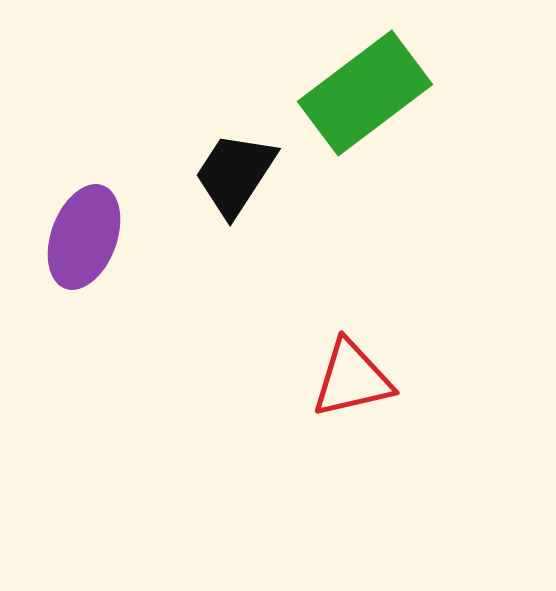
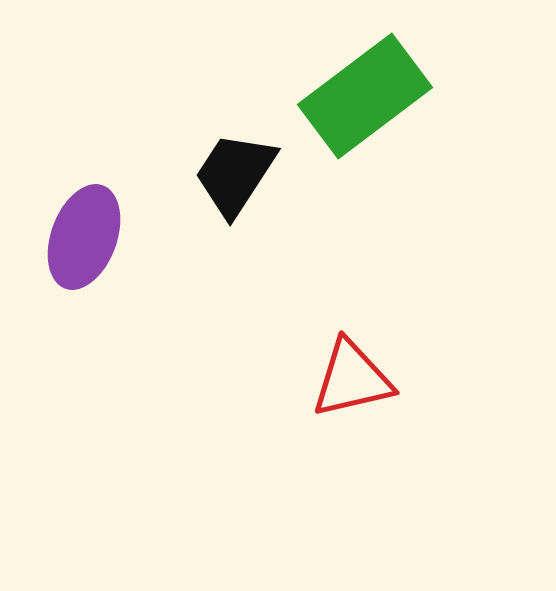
green rectangle: moved 3 px down
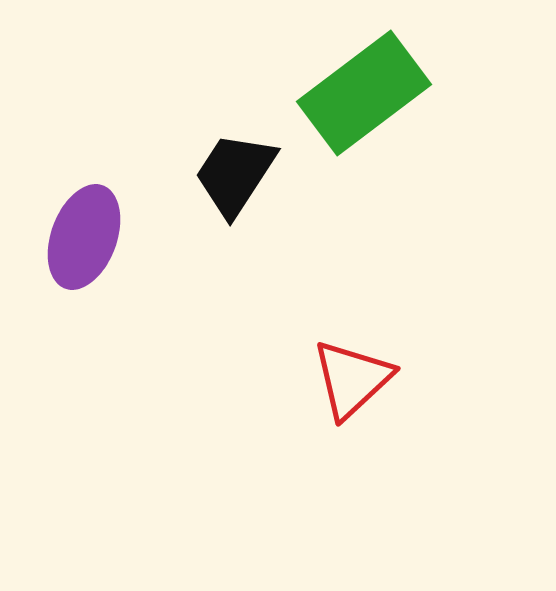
green rectangle: moved 1 px left, 3 px up
red triangle: rotated 30 degrees counterclockwise
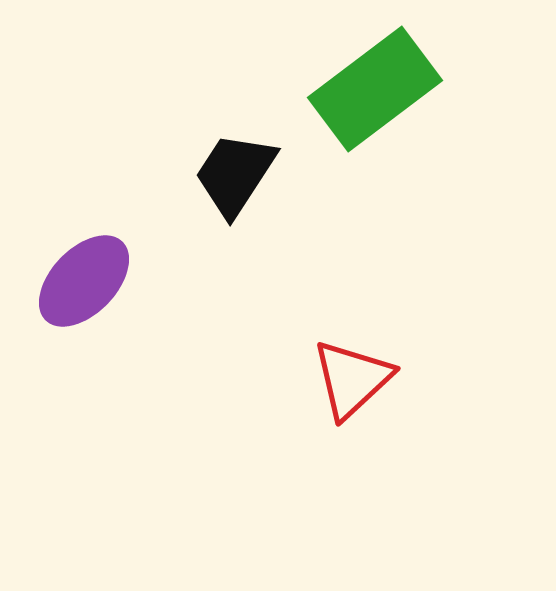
green rectangle: moved 11 px right, 4 px up
purple ellipse: moved 44 px down; rotated 24 degrees clockwise
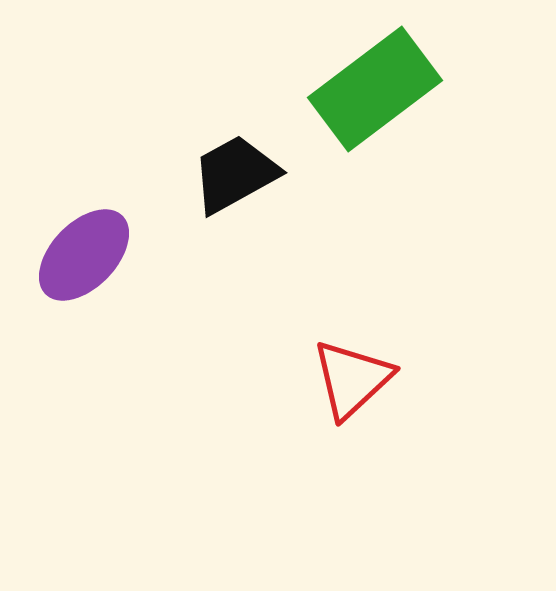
black trapezoid: rotated 28 degrees clockwise
purple ellipse: moved 26 px up
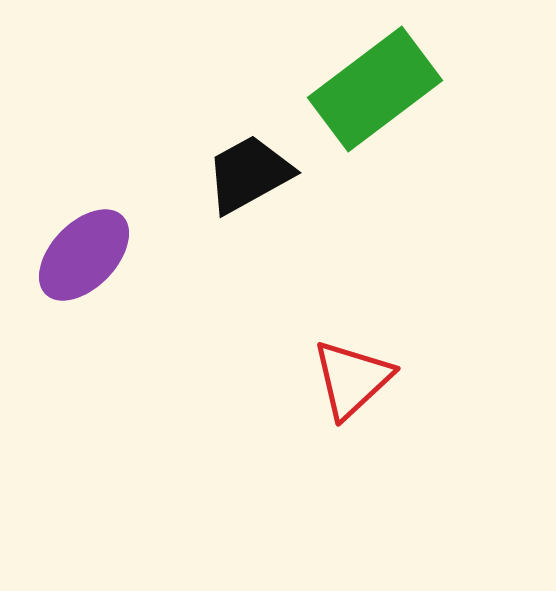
black trapezoid: moved 14 px right
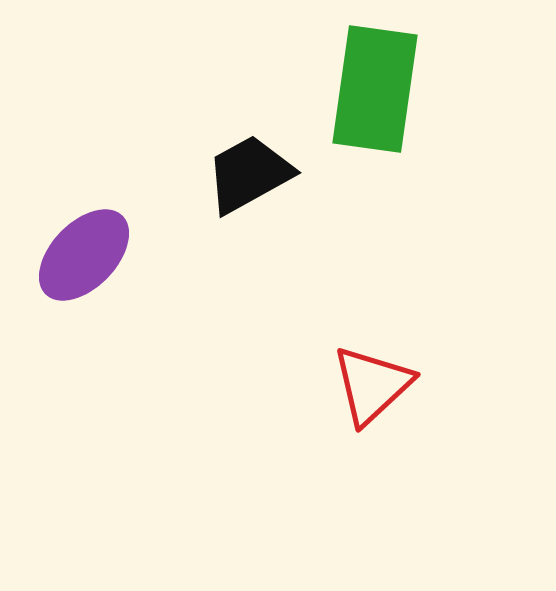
green rectangle: rotated 45 degrees counterclockwise
red triangle: moved 20 px right, 6 px down
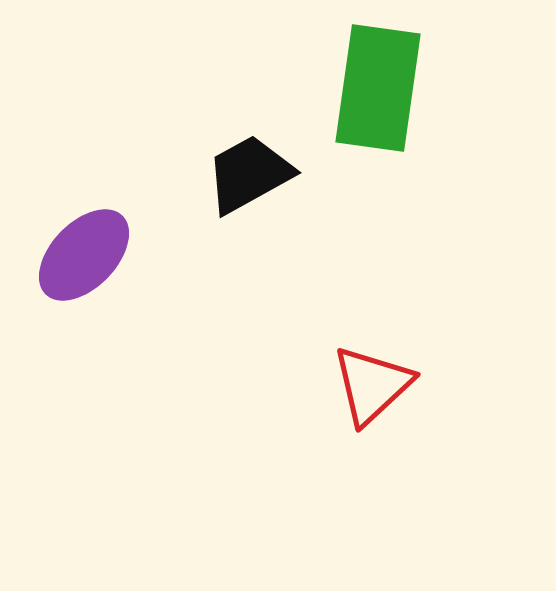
green rectangle: moved 3 px right, 1 px up
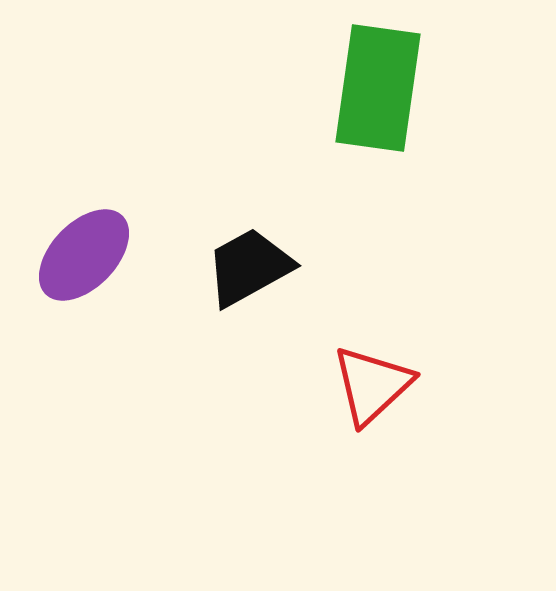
black trapezoid: moved 93 px down
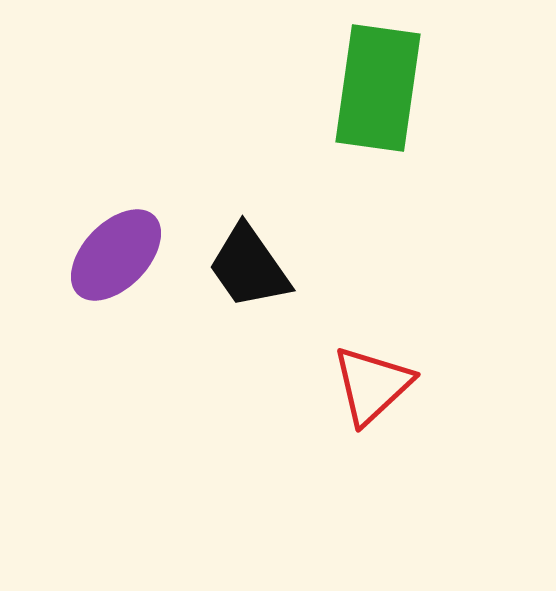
purple ellipse: moved 32 px right
black trapezoid: rotated 96 degrees counterclockwise
